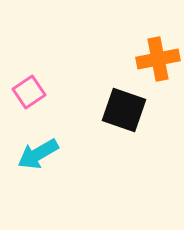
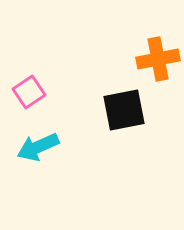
black square: rotated 30 degrees counterclockwise
cyan arrow: moved 7 px up; rotated 6 degrees clockwise
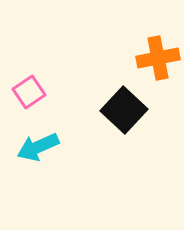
orange cross: moved 1 px up
black square: rotated 36 degrees counterclockwise
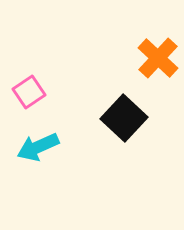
orange cross: rotated 36 degrees counterclockwise
black square: moved 8 px down
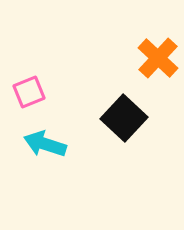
pink square: rotated 12 degrees clockwise
cyan arrow: moved 7 px right, 3 px up; rotated 42 degrees clockwise
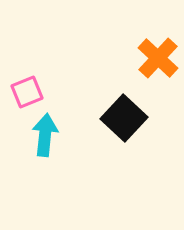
pink square: moved 2 px left
cyan arrow: moved 9 px up; rotated 78 degrees clockwise
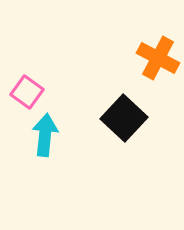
orange cross: rotated 15 degrees counterclockwise
pink square: rotated 32 degrees counterclockwise
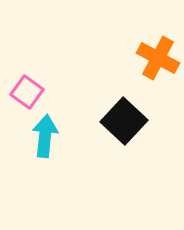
black square: moved 3 px down
cyan arrow: moved 1 px down
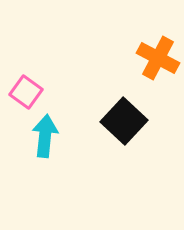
pink square: moved 1 px left
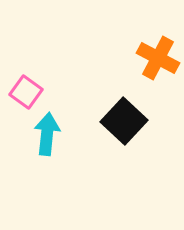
cyan arrow: moved 2 px right, 2 px up
